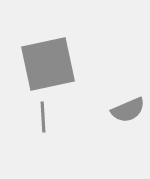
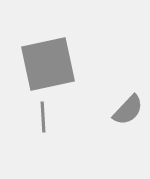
gray semicircle: rotated 24 degrees counterclockwise
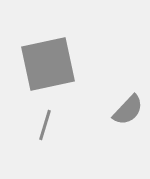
gray line: moved 2 px right, 8 px down; rotated 20 degrees clockwise
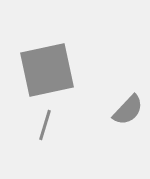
gray square: moved 1 px left, 6 px down
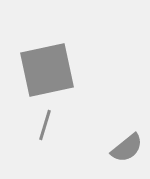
gray semicircle: moved 1 px left, 38 px down; rotated 8 degrees clockwise
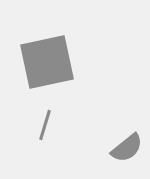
gray square: moved 8 px up
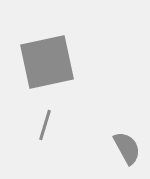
gray semicircle: rotated 80 degrees counterclockwise
